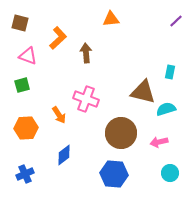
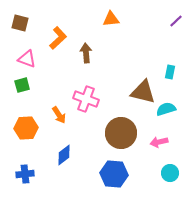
pink triangle: moved 1 px left, 3 px down
blue cross: rotated 18 degrees clockwise
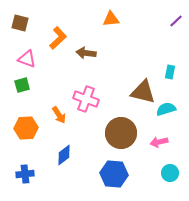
brown arrow: rotated 78 degrees counterclockwise
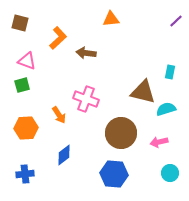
pink triangle: moved 2 px down
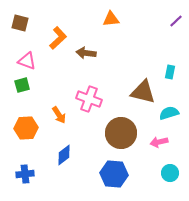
pink cross: moved 3 px right
cyan semicircle: moved 3 px right, 4 px down
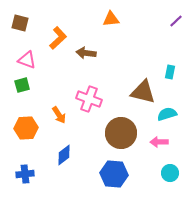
pink triangle: moved 1 px up
cyan semicircle: moved 2 px left, 1 px down
pink arrow: rotated 12 degrees clockwise
